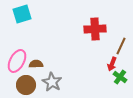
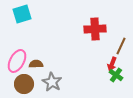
green cross: moved 4 px left, 2 px up
brown circle: moved 2 px left, 1 px up
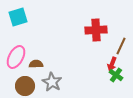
cyan square: moved 4 px left, 3 px down
red cross: moved 1 px right, 1 px down
pink ellipse: moved 1 px left, 4 px up
brown circle: moved 1 px right, 2 px down
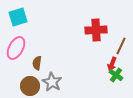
pink ellipse: moved 9 px up
brown semicircle: moved 1 px right, 1 px up; rotated 80 degrees counterclockwise
brown circle: moved 5 px right
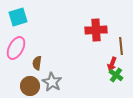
brown line: rotated 30 degrees counterclockwise
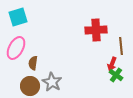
brown semicircle: moved 4 px left
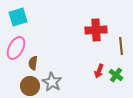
red arrow: moved 13 px left, 7 px down
